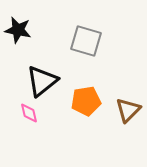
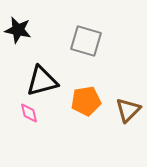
black triangle: rotated 24 degrees clockwise
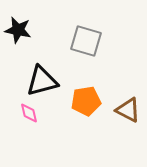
brown triangle: rotated 48 degrees counterclockwise
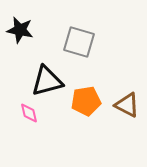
black star: moved 2 px right
gray square: moved 7 px left, 1 px down
black triangle: moved 5 px right
brown triangle: moved 1 px left, 5 px up
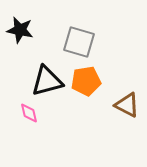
orange pentagon: moved 20 px up
